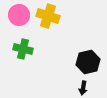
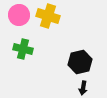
black hexagon: moved 8 px left
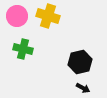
pink circle: moved 2 px left, 1 px down
black arrow: rotated 72 degrees counterclockwise
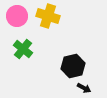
green cross: rotated 24 degrees clockwise
black hexagon: moved 7 px left, 4 px down
black arrow: moved 1 px right
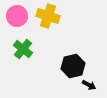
black arrow: moved 5 px right, 3 px up
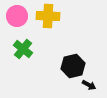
yellow cross: rotated 15 degrees counterclockwise
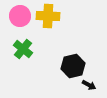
pink circle: moved 3 px right
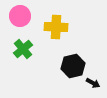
yellow cross: moved 8 px right, 11 px down
green cross: rotated 12 degrees clockwise
black arrow: moved 4 px right, 2 px up
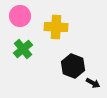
black hexagon: rotated 25 degrees counterclockwise
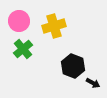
pink circle: moved 1 px left, 5 px down
yellow cross: moved 2 px left, 1 px up; rotated 20 degrees counterclockwise
